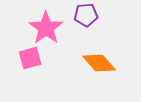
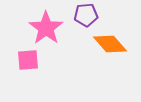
pink square: moved 2 px left, 2 px down; rotated 10 degrees clockwise
orange diamond: moved 11 px right, 19 px up
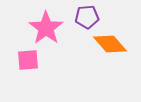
purple pentagon: moved 1 px right, 2 px down
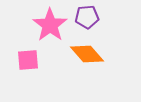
pink star: moved 4 px right, 3 px up
orange diamond: moved 23 px left, 10 px down
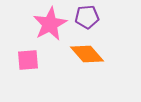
pink star: moved 1 px up; rotated 8 degrees clockwise
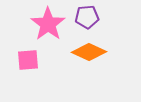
pink star: moved 2 px left; rotated 8 degrees counterclockwise
orange diamond: moved 2 px right, 2 px up; rotated 24 degrees counterclockwise
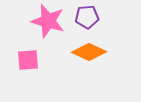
pink star: moved 3 px up; rotated 20 degrees counterclockwise
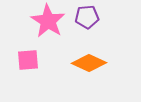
pink star: rotated 16 degrees clockwise
orange diamond: moved 11 px down
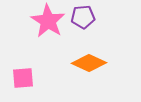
purple pentagon: moved 4 px left
pink square: moved 5 px left, 18 px down
